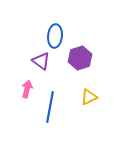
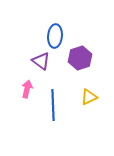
blue line: moved 3 px right, 2 px up; rotated 12 degrees counterclockwise
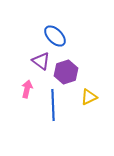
blue ellipse: rotated 50 degrees counterclockwise
purple hexagon: moved 14 px left, 14 px down
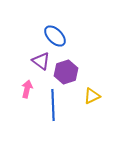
yellow triangle: moved 3 px right, 1 px up
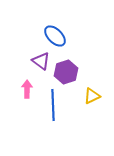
pink arrow: rotated 12 degrees counterclockwise
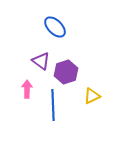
blue ellipse: moved 9 px up
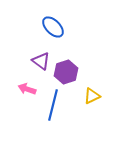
blue ellipse: moved 2 px left
pink arrow: rotated 72 degrees counterclockwise
blue line: rotated 16 degrees clockwise
